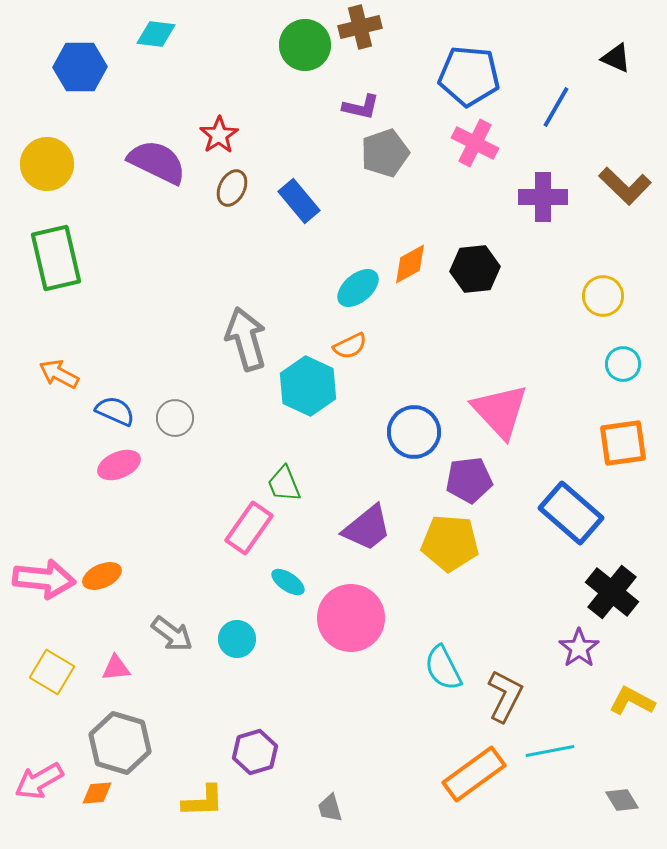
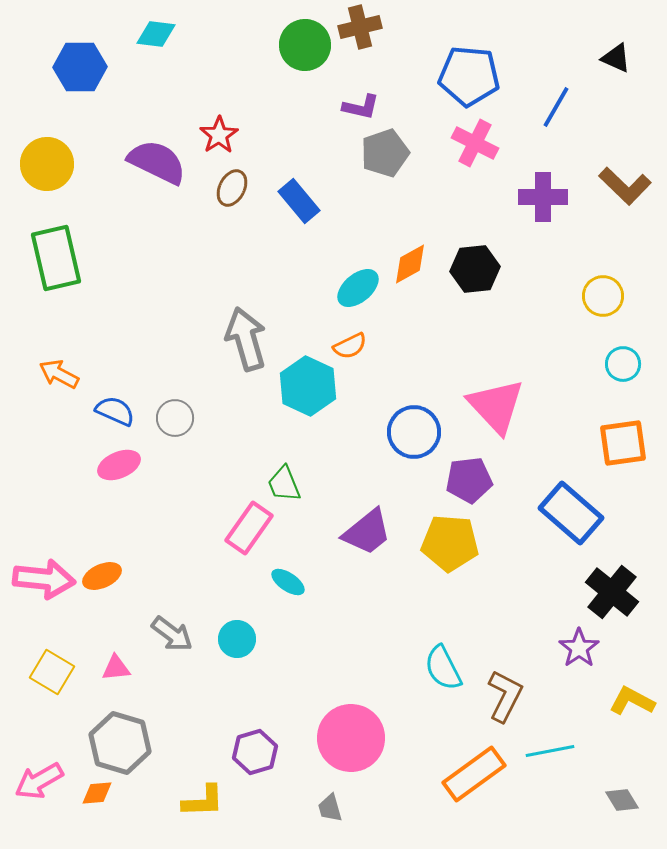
pink triangle at (500, 411): moved 4 px left, 5 px up
purple trapezoid at (367, 528): moved 4 px down
pink circle at (351, 618): moved 120 px down
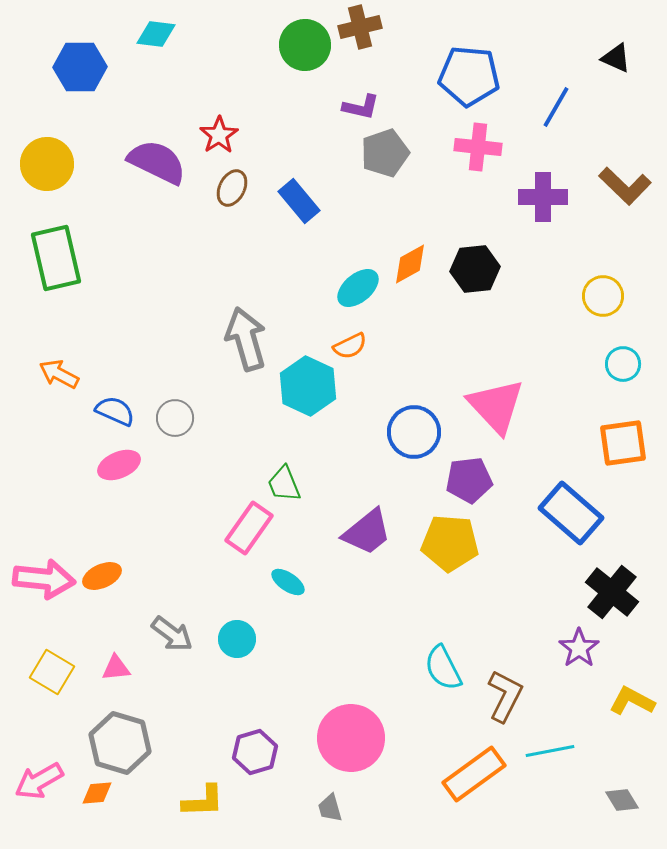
pink cross at (475, 143): moved 3 px right, 4 px down; rotated 21 degrees counterclockwise
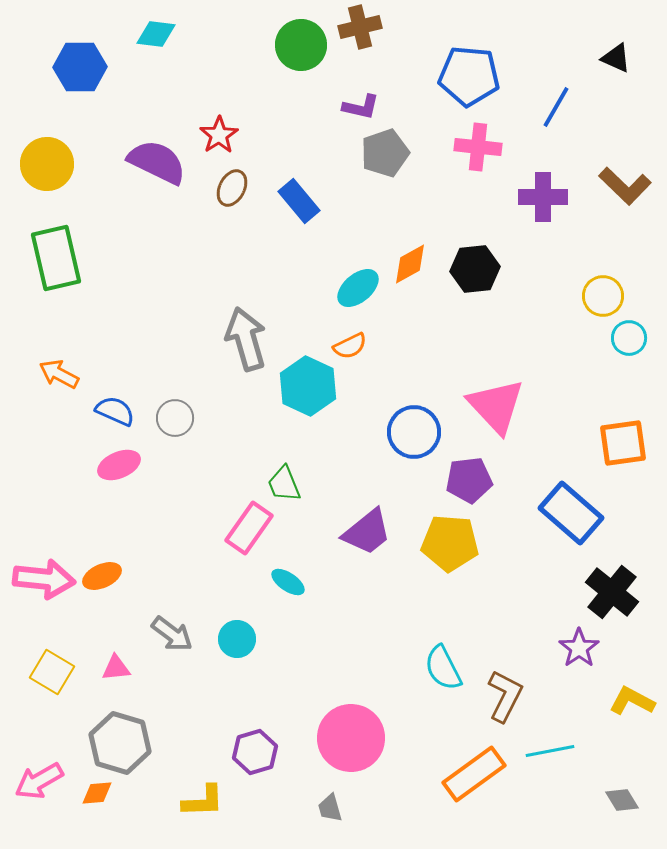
green circle at (305, 45): moved 4 px left
cyan circle at (623, 364): moved 6 px right, 26 px up
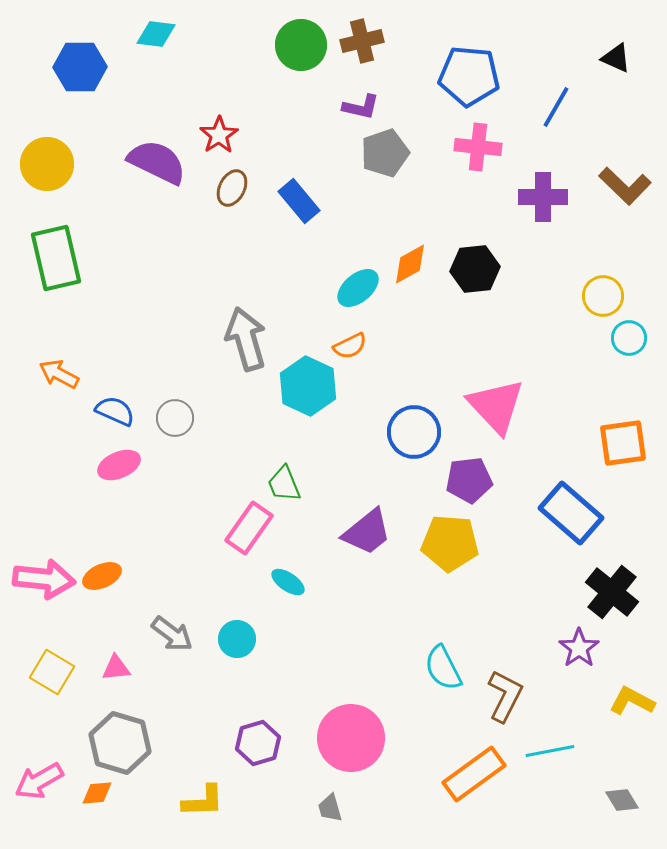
brown cross at (360, 27): moved 2 px right, 14 px down
purple hexagon at (255, 752): moved 3 px right, 9 px up
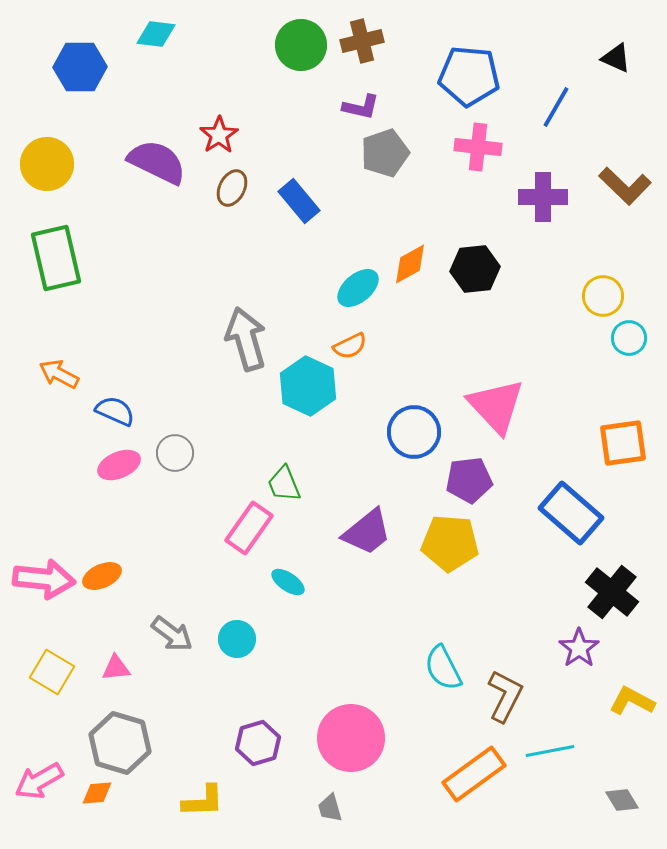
gray circle at (175, 418): moved 35 px down
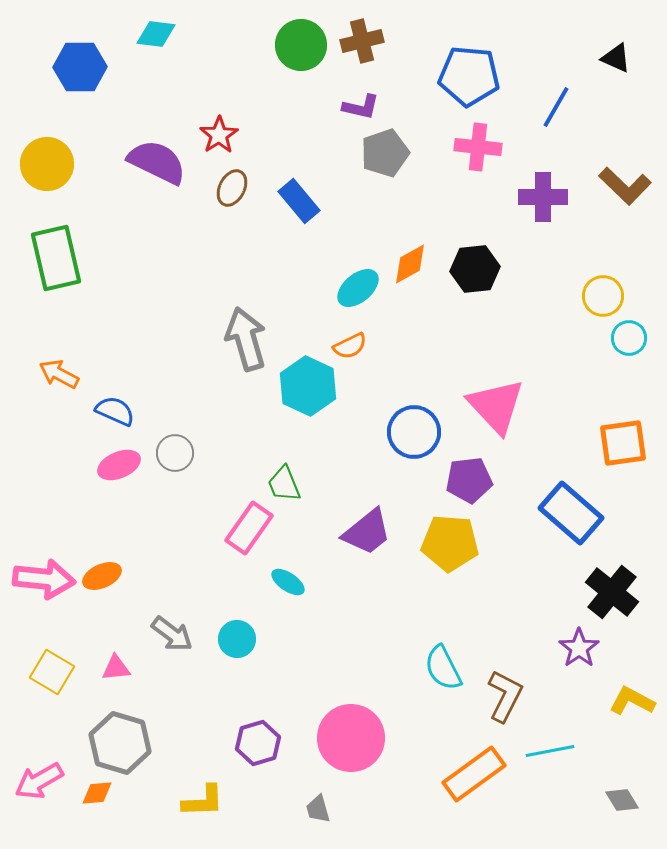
gray trapezoid at (330, 808): moved 12 px left, 1 px down
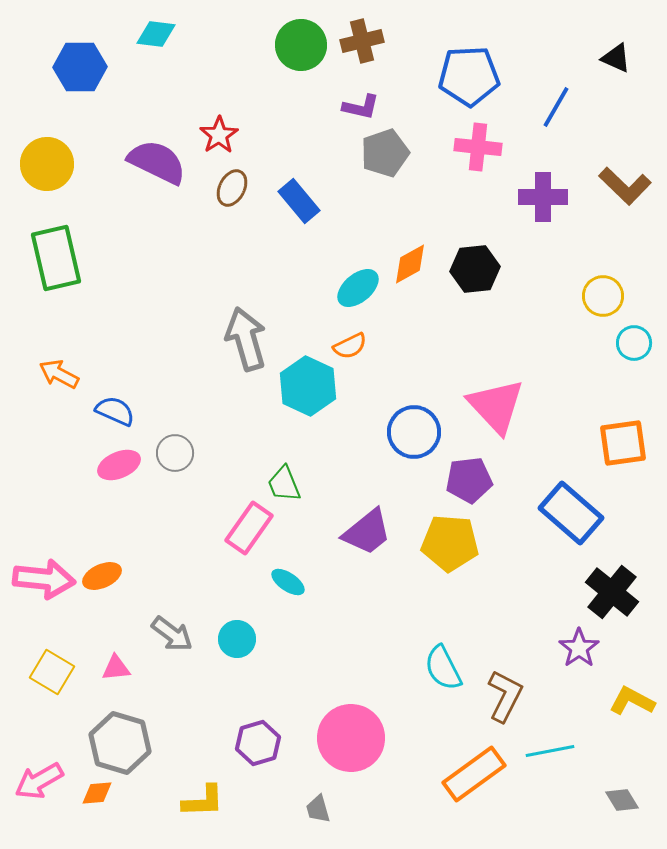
blue pentagon at (469, 76): rotated 8 degrees counterclockwise
cyan circle at (629, 338): moved 5 px right, 5 px down
